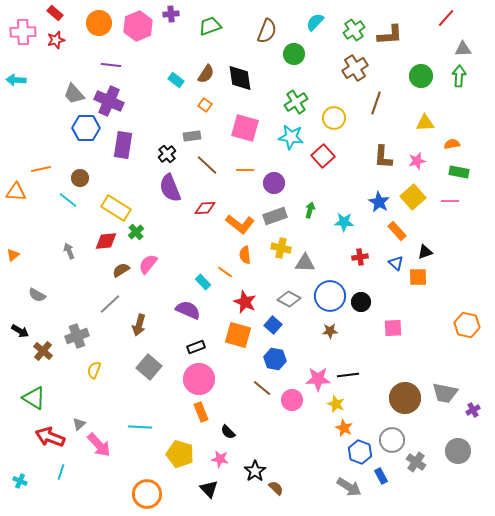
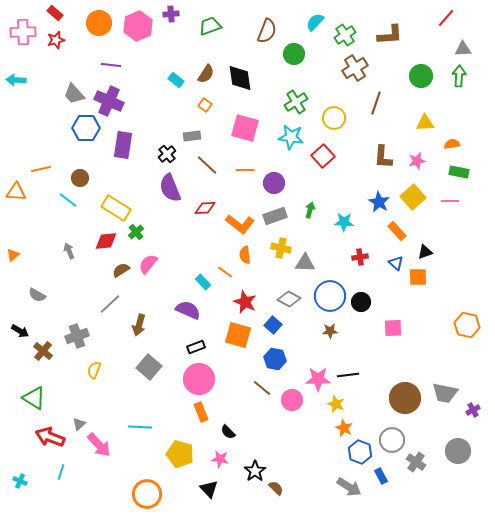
green cross at (354, 30): moved 9 px left, 5 px down
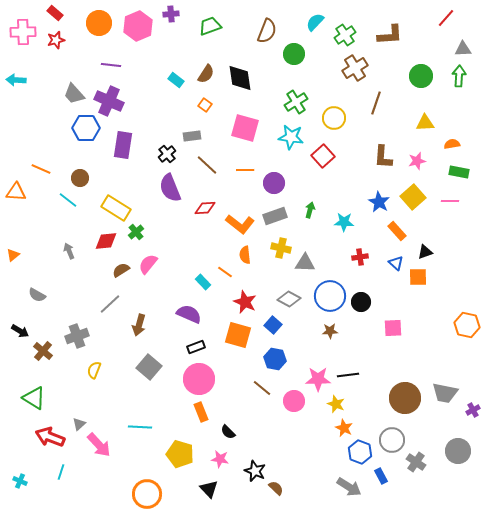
orange line at (41, 169): rotated 36 degrees clockwise
purple semicircle at (188, 310): moved 1 px right, 4 px down
pink circle at (292, 400): moved 2 px right, 1 px down
black star at (255, 471): rotated 15 degrees counterclockwise
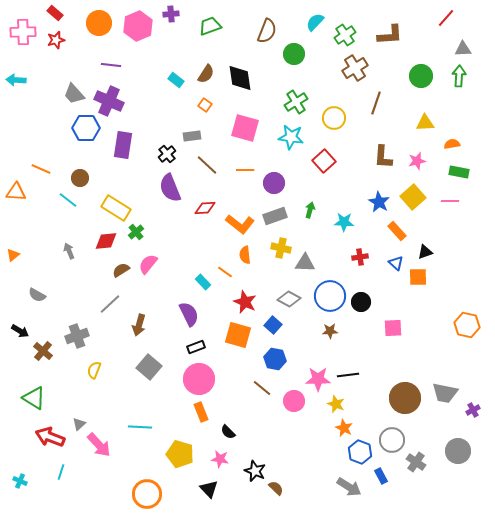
red square at (323, 156): moved 1 px right, 5 px down
purple semicircle at (189, 314): rotated 40 degrees clockwise
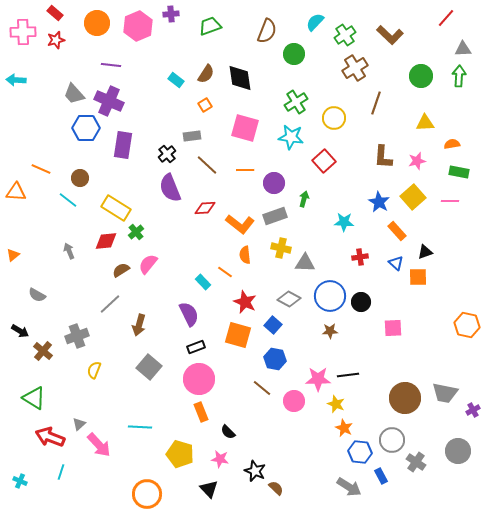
orange circle at (99, 23): moved 2 px left
brown L-shape at (390, 35): rotated 48 degrees clockwise
orange square at (205, 105): rotated 24 degrees clockwise
green arrow at (310, 210): moved 6 px left, 11 px up
blue hexagon at (360, 452): rotated 15 degrees counterclockwise
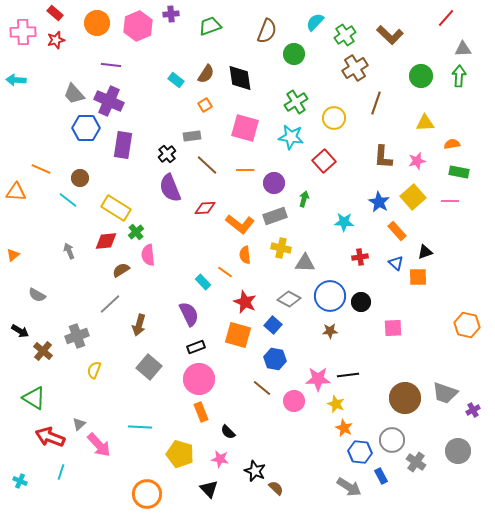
pink semicircle at (148, 264): moved 9 px up; rotated 45 degrees counterclockwise
gray trapezoid at (445, 393): rotated 8 degrees clockwise
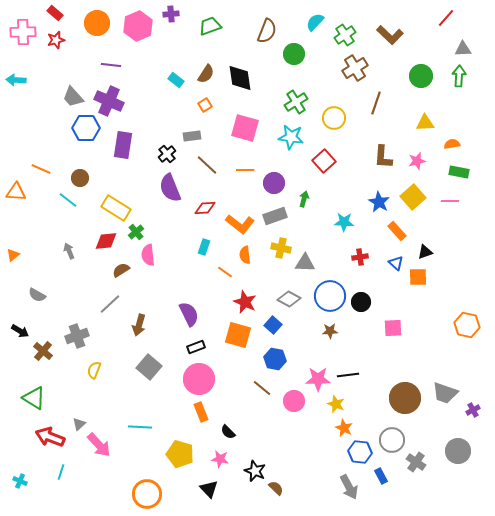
gray trapezoid at (74, 94): moved 1 px left, 3 px down
cyan rectangle at (203, 282): moved 1 px right, 35 px up; rotated 63 degrees clockwise
gray arrow at (349, 487): rotated 30 degrees clockwise
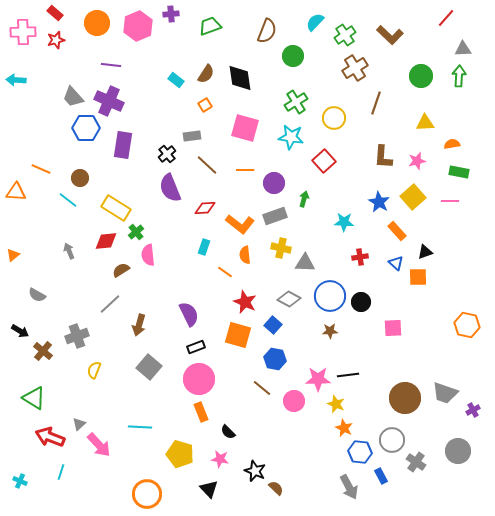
green circle at (294, 54): moved 1 px left, 2 px down
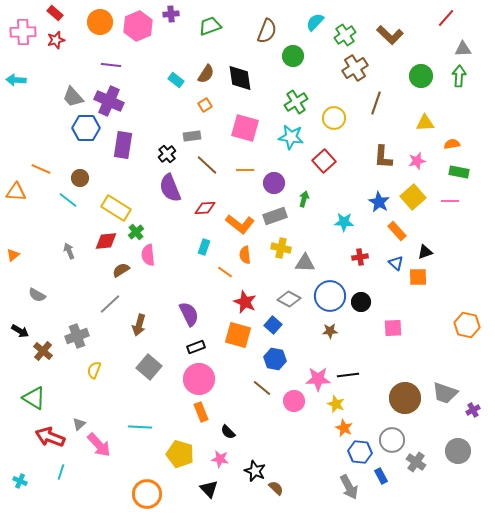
orange circle at (97, 23): moved 3 px right, 1 px up
